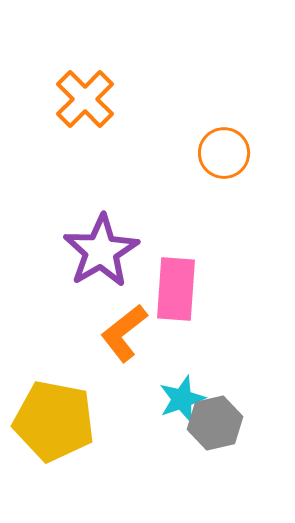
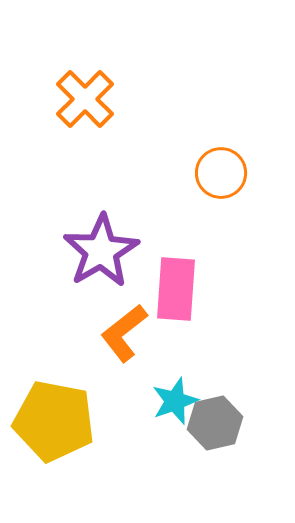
orange circle: moved 3 px left, 20 px down
cyan star: moved 7 px left, 2 px down
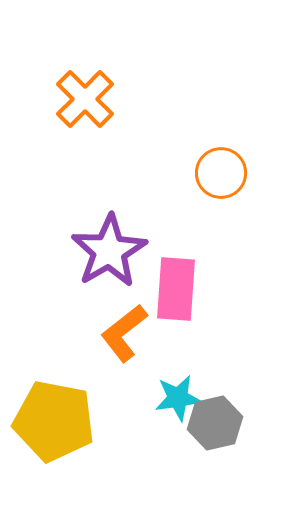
purple star: moved 8 px right
cyan star: moved 3 px right, 3 px up; rotated 12 degrees clockwise
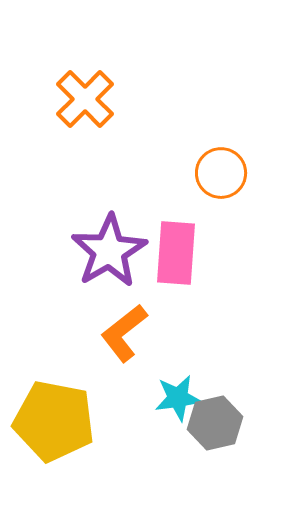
pink rectangle: moved 36 px up
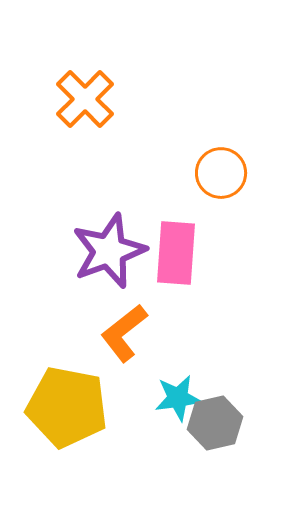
purple star: rotated 10 degrees clockwise
yellow pentagon: moved 13 px right, 14 px up
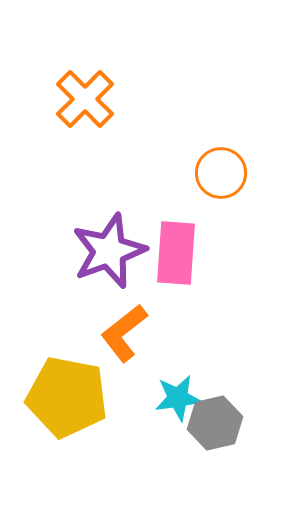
yellow pentagon: moved 10 px up
